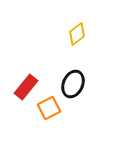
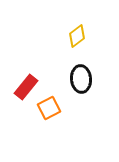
yellow diamond: moved 2 px down
black ellipse: moved 8 px right, 5 px up; rotated 28 degrees counterclockwise
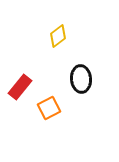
yellow diamond: moved 19 px left
red rectangle: moved 6 px left
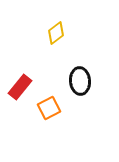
yellow diamond: moved 2 px left, 3 px up
black ellipse: moved 1 px left, 2 px down
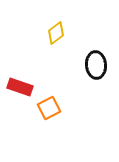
black ellipse: moved 16 px right, 16 px up
red rectangle: rotated 70 degrees clockwise
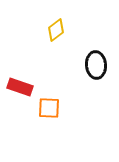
yellow diamond: moved 3 px up
orange square: rotated 30 degrees clockwise
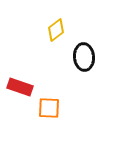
black ellipse: moved 12 px left, 8 px up
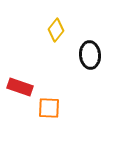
yellow diamond: rotated 15 degrees counterclockwise
black ellipse: moved 6 px right, 2 px up
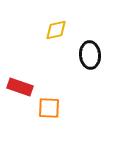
yellow diamond: rotated 40 degrees clockwise
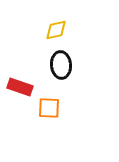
black ellipse: moved 29 px left, 10 px down
